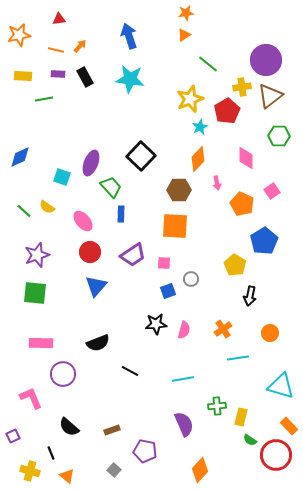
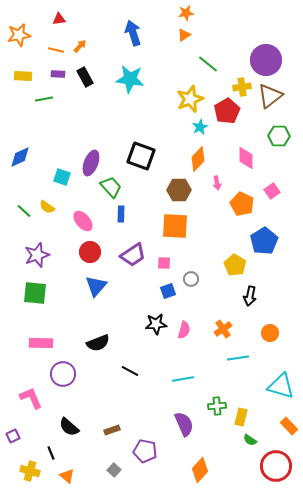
blue arrow at (129, 36): moved 4 px right, 3 px up
black square at (141, 156): rotated 24 degrees counterclockwise
red circle at (276, 455): moved 11 px down
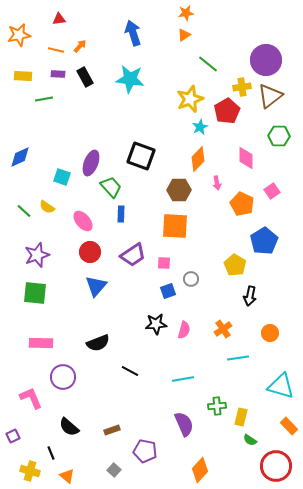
purple circle at (63, 374): moved 3 px down
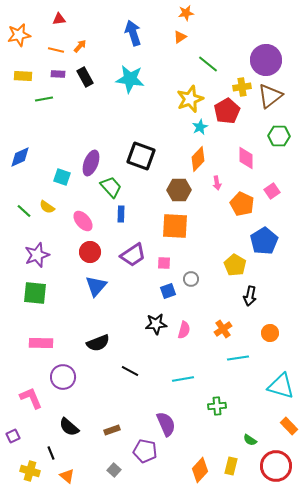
orange triangle at (184, 35): moved 4 px left, 2 px down
yellow rectangle at (241, 417): moved 10 px left, 49 px down
purple semicircle at (184, 424): moved 18 px left
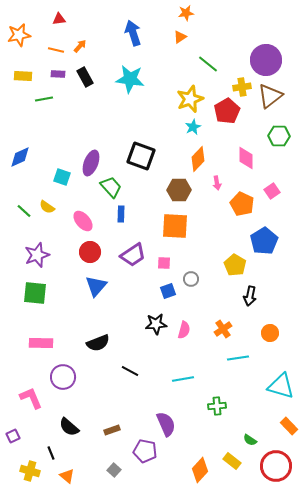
cyan star at (200, 127): moved 7 px left
yellow rectangle at (231, 466): moved 1 px right, 5 px up; rotated 66 degrees counterclockwise
